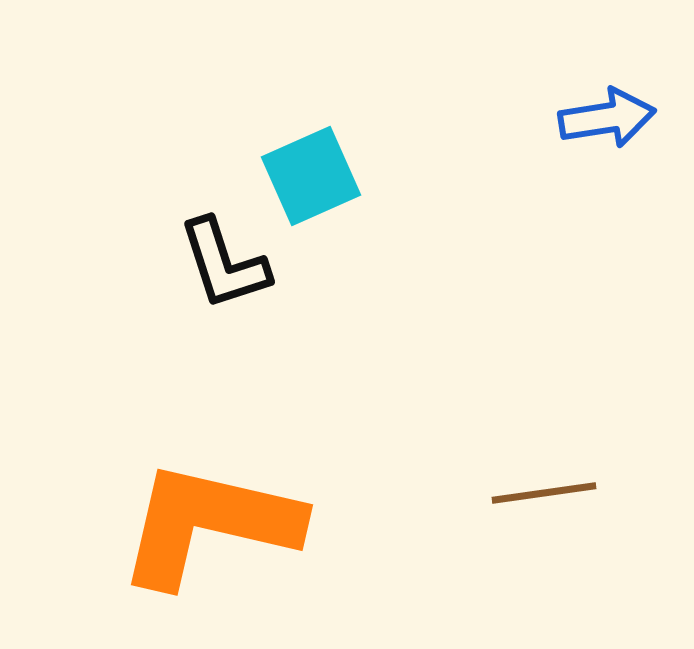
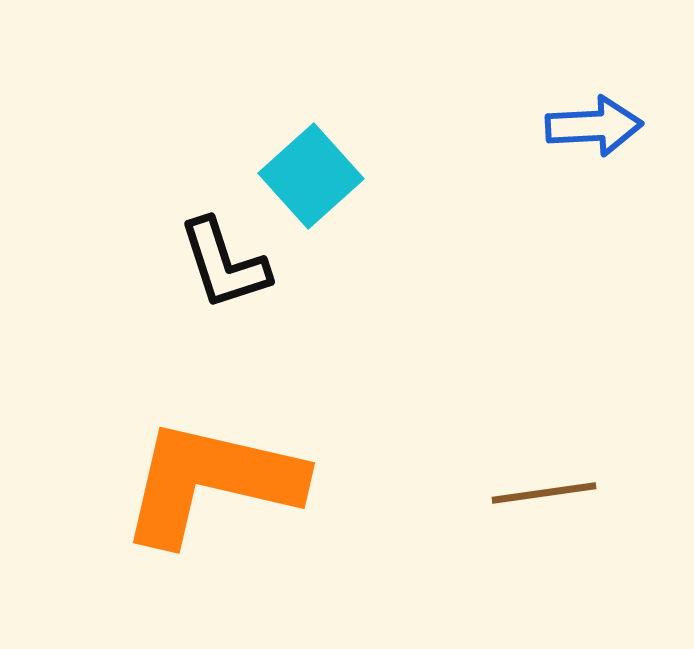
blue arrow: moved 13 px left, 8 px down; rotated 6 degrees clockwise
cyan square: rotated 18 degrees counterclockwise
orange L-shape: moved 2 px right, 42 px up
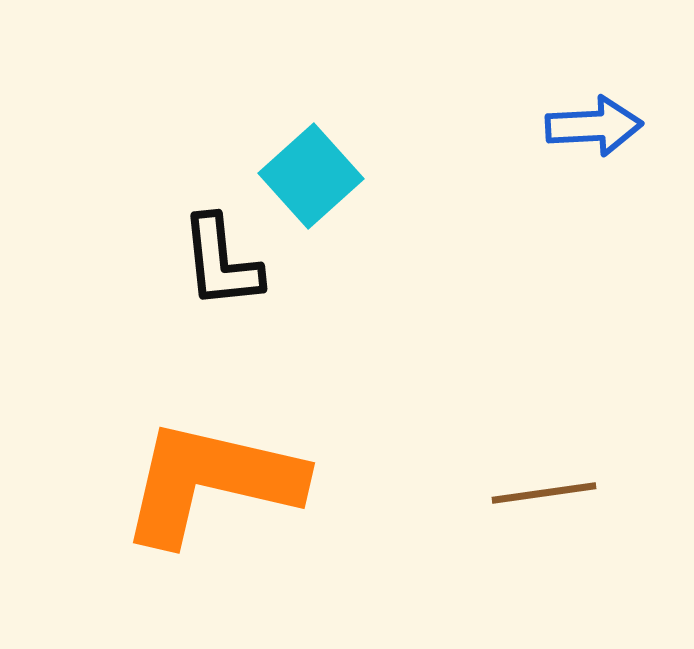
black L-shape: moved 3 px left, 2 px up; rotated 12 degrees clockwise
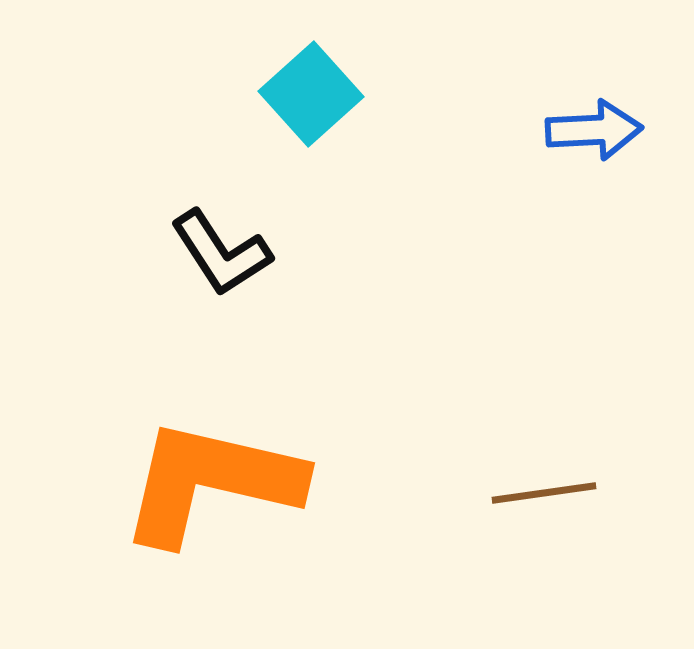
blue arrow: moved 4 px down
cyan square: moved 82 px up
black L-shape: moved 9 px up; rotated 27 degrees counterclockwise
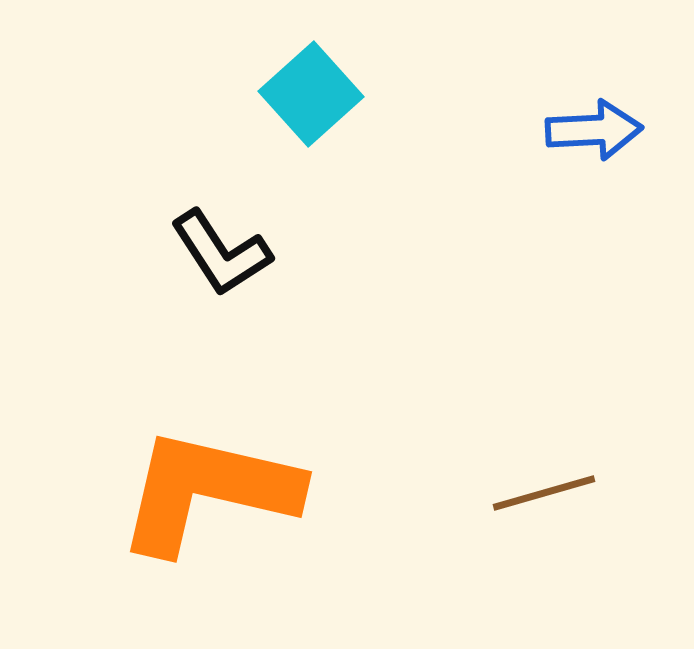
orange L-shape: moved 3 px left, 9 px down
brown line: rotated 8 degrees counterclockwise
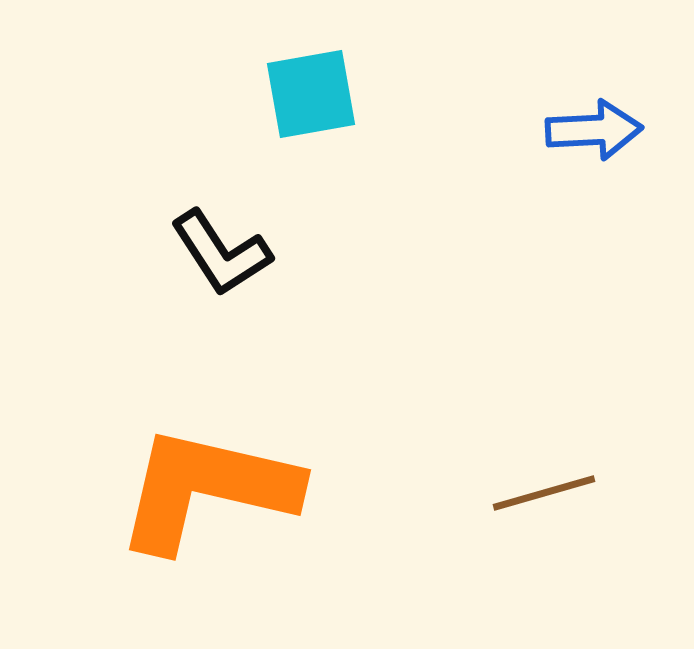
cyan square: rotated 32 degrees clockwise
orange L-shape: moved 1 px left, 2 px up
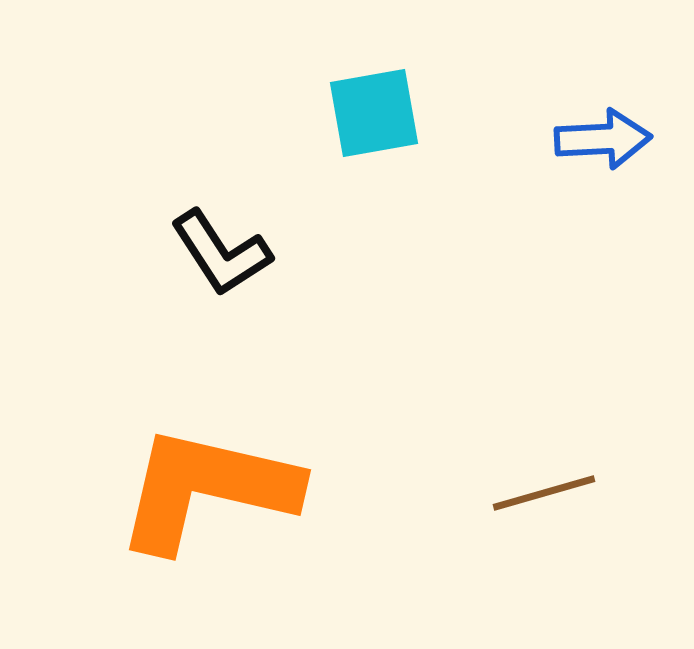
cyan square: moved 63 px right, 19 px down
blue arrow: moved 9 px right, 9 px down
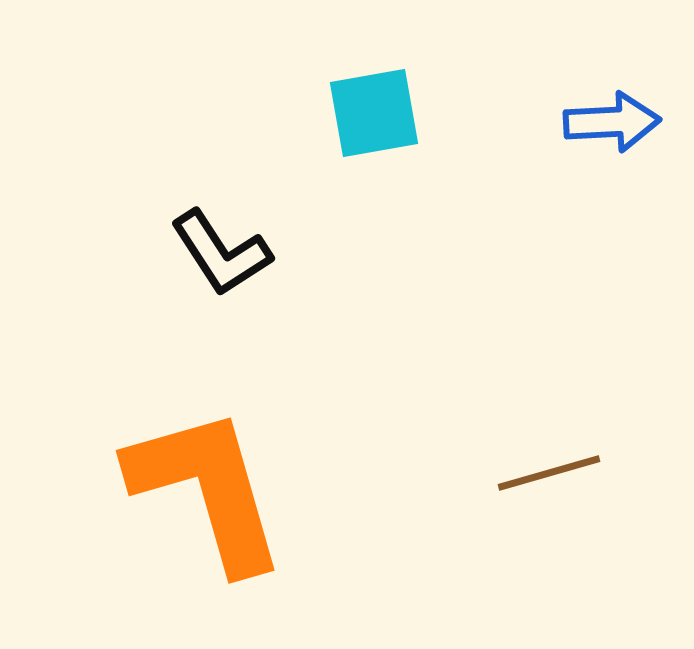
blue arrow: moved 9 px right, 17 px up
orange L-shape: rotated 61 degrees clockwise
brown line: moved 5 px right, 20 px up
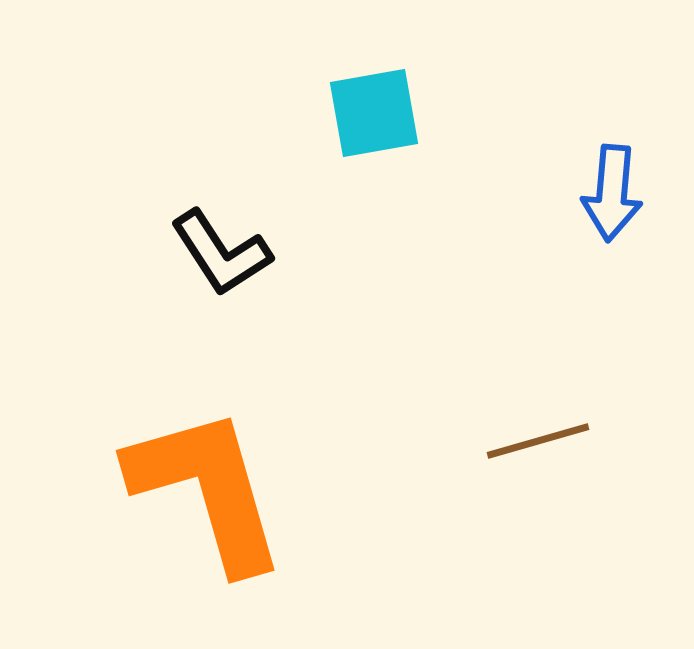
blue arrow: moved 71 px down; rotated 98 degrees clockwise
brown line: moved 11 px left, 32 px up
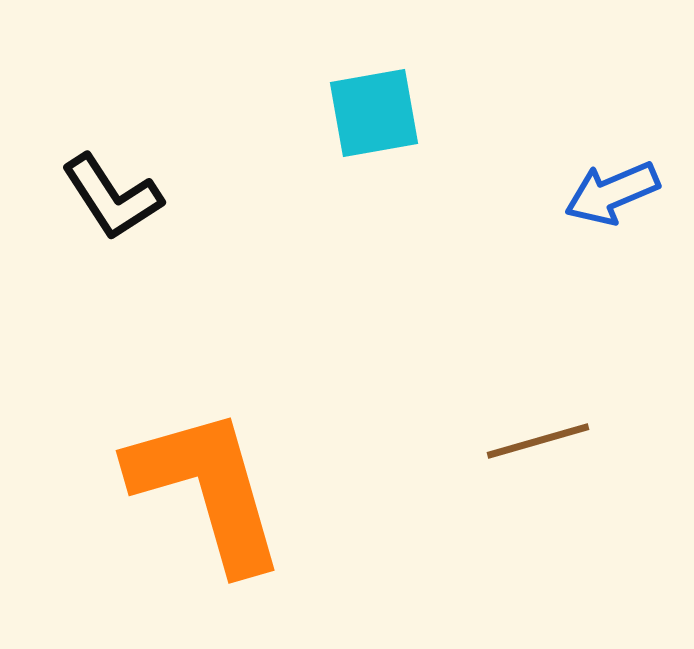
blue arrow: rotated 62 degrees clockwise
black L-shape: moved 109 px left, 56 px up
